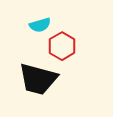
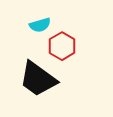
black trapezoid: rotated 21 degrees clockwise
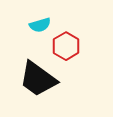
red hexagon: moved 4 px right
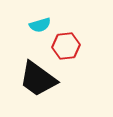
red hexagon: rotated 24 degrees clockwise
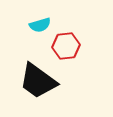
black trapezoid: moved 2 px down
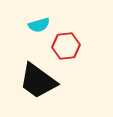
cyan semicircle: moved 1 px left
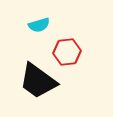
red hexagon: moved 1 px right, 6 px down
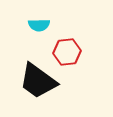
cyan semicircle: rotated 15 degrees clockwise
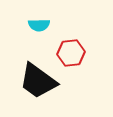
red hexagon: moved 4 px right, 1 px down
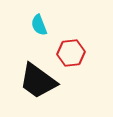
cyan semicircle: rotated 70 degrees clockwise
